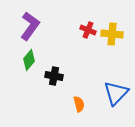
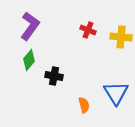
yellow cross: moved 9 px right, 3 px down
blue triangle: rotated 16 degrees counterclockwise
orange semicircle: moved 5 px right, 1 px down
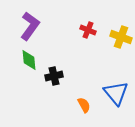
yellow cross: rotated 15 degrees clockwise
green diamond: rotated 45 degrees counterclockwise
black cross: rotated 24 degrees counterclockwise
blue triangle: rotated 8 degrees counterclockwise
orange semicircle: rotated 14 degrees counterclockwise
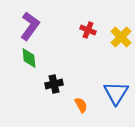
yellow cross: rotated 25 degrees clockwise
green diamond: moved 2 px up
black cross: moved 8 px down
blue triangle: rotated 12 degrees clockwise
orange semicircle: moved 3 px left
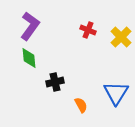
black cross: moved 1 px right, 2 px up
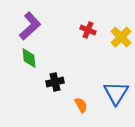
purple L-shape: rotated 12 degrees clockwise
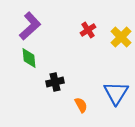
red cross: rotated 35 degrees clockwise
